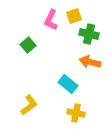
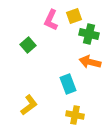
cyan rectangle: rotated 30 degrees clockwise
yellow cross: moved 1 px left, 2 px down
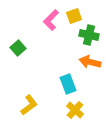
pink L-shape: rotated 20 degrees clockwise
green cross: moved 1 px down
green square: moved 10 px left, 3 px down
yellow cross: moved 5 px up; rotated 30 degrees clockwise
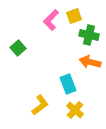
yellow L-shape: moved 11 px right
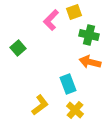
yellow square: moved 4 px up
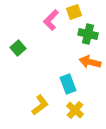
green cross: moved 1 px left, 1 px up
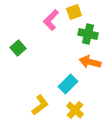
cyan rectangle: rotated 66 degrees clockwise
